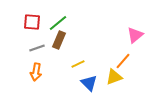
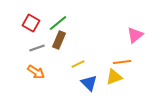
red square: moved 1 px left, 1 px down; rotated 24 degrees clockwise
orange line: moved 1 px left, 1 px down; rotated 42 degrees clockwise
orange arrow: rotated 66 degrees counterclockwise
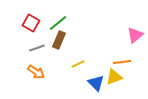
blue triangle: moved 7 px right
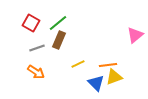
orange line: moved 14 px left, 3 px down
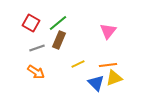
pink triangle: moved 27 px left, 4 px up; rotated 12 degrees counterclockwise
yellow triangle: moved 1 px down
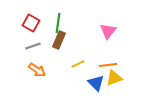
green line: rotated 42 degrees counterclockwise
gray line: moved 4 px left, 2 px up
orange arrow: moved 1 px right, 2 px up
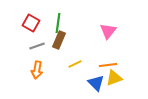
gray line: moved 4 px right
yellow line: moved 3 px left
orange arrow: rotated 66 degrees clockwise
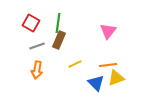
yellow triangle: moved 2 px right
